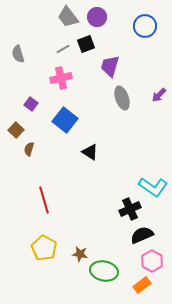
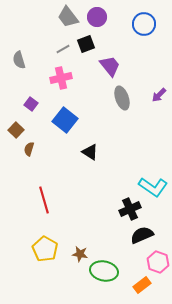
blue circle: moved 1 px left, 2 px up
gray semicircle: moved 1 px right, 6 px down
purple trapezoid: rotated 125 degrees clockwise
yellow pentagon: moved 1 px right, 1 px down
pink hexagon: moved 6 px right, 1 px down; rotated 10 degrees counterclockwise
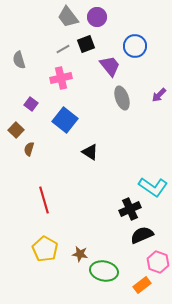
blue circle: moved 9 px left, 22 px down
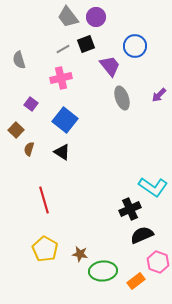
purple circle: moved 1 px left
black triangle: moved 28 px left
green ellipse: moved 1 px left; rotated 16 degrees counterclockwise
orange rectangle: moved 6 px left, 4 px up
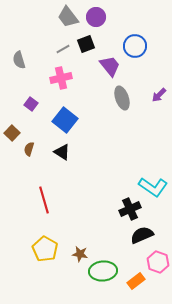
brown square: moved 4 px left, 3 px down
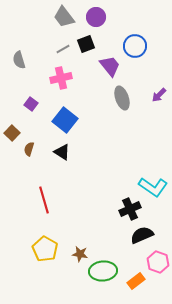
gray trapezoid: moved 4 px left
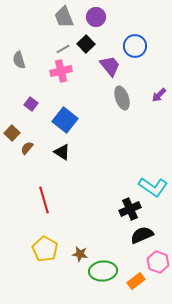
gray trapezoid: rotated 15 degrees clockwise
black square: rotated 24 degrees counterclockwise
pink cross: moved 7 px up
brown semicircle: moved 2 px left, 1 px up; rotated 24 degrees clockwise
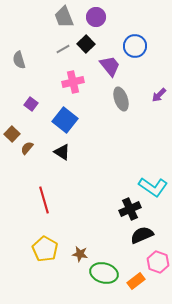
pink cross: moved 12 px right, 11 px down
gray ellipse: moved 1 px left, 1 px down
brown square: moved 1 px down
green ellipse: moved 1 px right, 2 px down; rotated 20 degrees clockwise
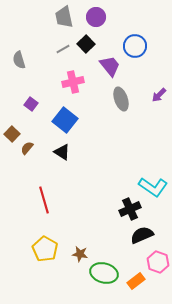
gray trapezoid: rotated 10 degrees clockwise
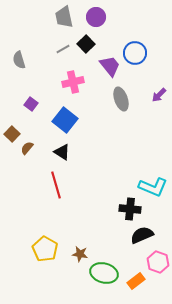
blue circle: moved 7 px down
cyan L-shape: rotated 12 degrees counterclockwise
red line: moved 12 px right, 15 px up
black cross: rotated 30 degrees clockwise
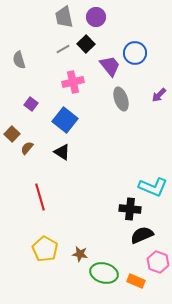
red line: moved 16 px left, 12 px down
orange rectangle: rotated 60 degrees clockwise
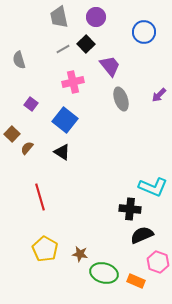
gray trapezoid: moved 5 px left
blue circle: moved 9 px right, 21 px up
